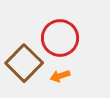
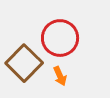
orange arrow: rotated 96 degrees counterclockwise
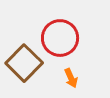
orange arrow: moved 11 px right, 2 px down
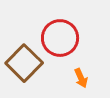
orange arrow: moved 10 px right
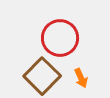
brown square: moved 18 px right, 13 px down
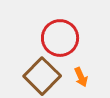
orange arrow: moved 1 px up
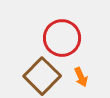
red circle: moved 2 px right
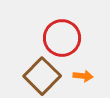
orange arrow: moved 2 px right, 1 px up; rotated 60 degrees counterclockwise
